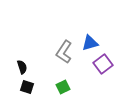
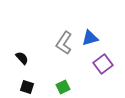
blue triangle: moved 5 px up
gray L-shape: moved 9 px up
black semicircle: moved 9 px up; rotated 24 degrees counterclockwise
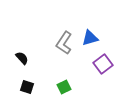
green square: moved 1 px right
